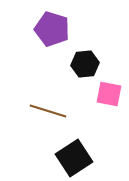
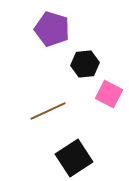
pink square: rotated 16 degrees clockwise
brown line: rotated 42 degrees counterclockwise
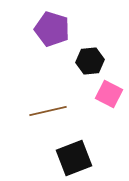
black hexagon: moved 5 px right, 3 px up
brown line: rotated 12 degrees clockwise
black square: rotated 12 degrees clockwise
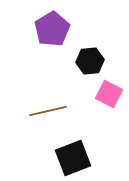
purple pentagon: rotated 24 degrees clockwise
black square: moved 1 px left
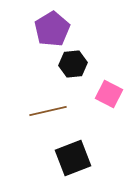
black hexagon: moved 17 px left, 3 px down
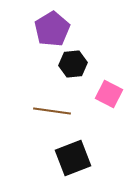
brown line: moved 4 px right; rotated 21 degrees clockwise
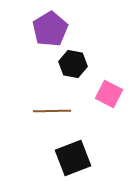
purple pentagon: moved 2 px left
black hexagon: rotated 16 degrees clockwise
brown line: rotated 9 degrees counterclockwise
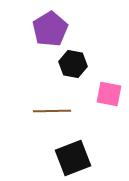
pink square: rotated 16 degrees counterclockwise
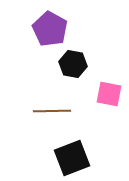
purple pentagon: rotated 12 degrees counterclockwise
black square: moved 1 px left
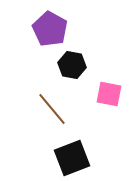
black hexagon: moved 1 px left, 1 px down
brown line: moved 2 px up; rotated 51 degrees clockwise
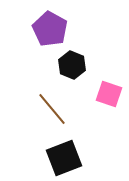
black hexagon: rotated 12 degrees clockwise
pink square: rotated 8 degrees clockwise
black square: moved 8 px left
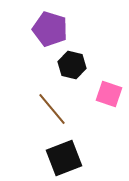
purple pentagon: rotated 12 degrees counterclockwise
black hexagon: rotated 8 degrees counterclockwise
